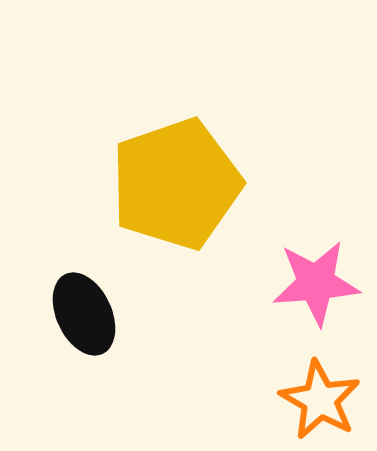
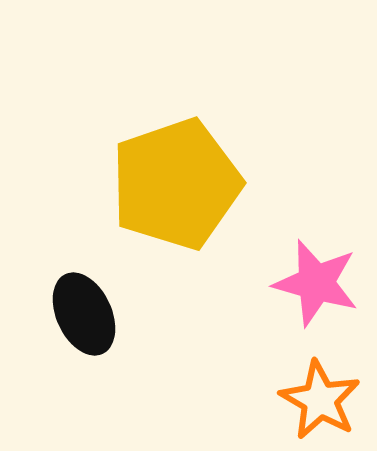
pink star: rotated 20 degrees clockwise
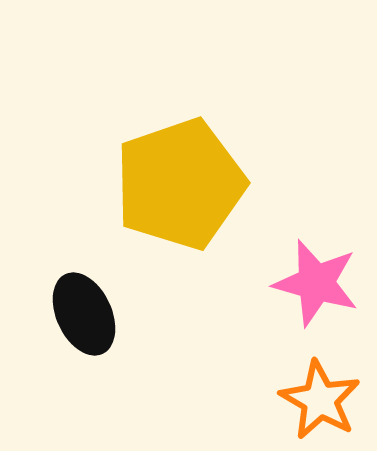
yellow pentagon: moved 4 px right
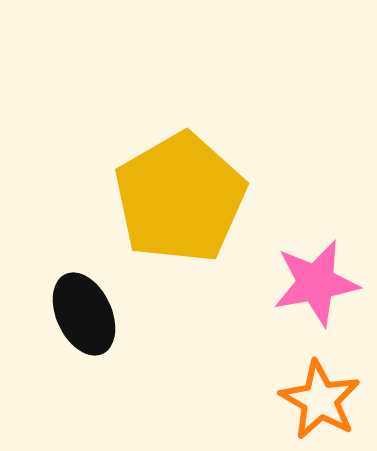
yellow pentagon: moved 14 px down; rotated 11 degrees counterclockwise
pink star: rotated 26 degrees counterclockwise
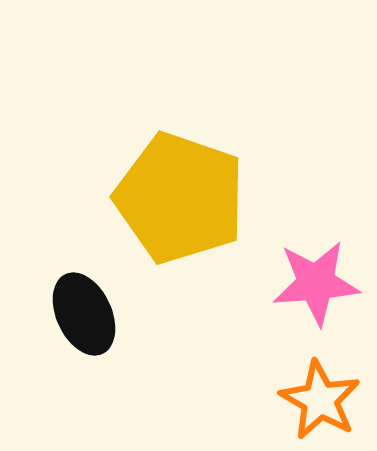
yellow pentagon: rotated 23 degrees counterclockwise
pink star: rotated 6 degrees clockwise
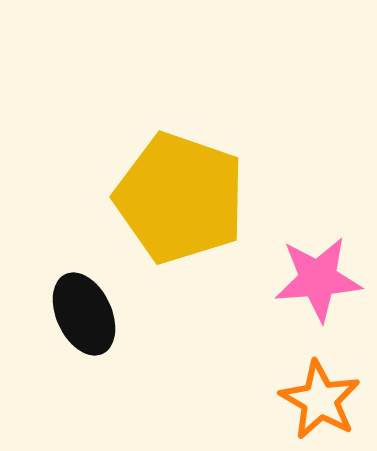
pink star: moved 2 px right, 4 px up
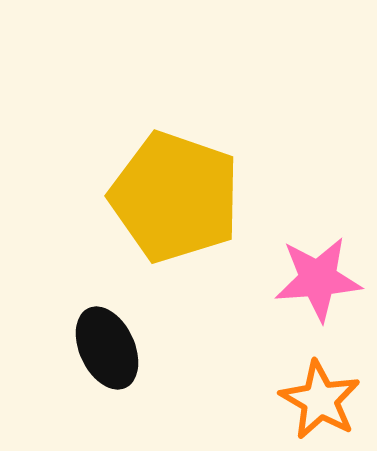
yellow pentagon: moved 5 px left, 1 px up
black ellipse: moved 23 px right, 34 px down
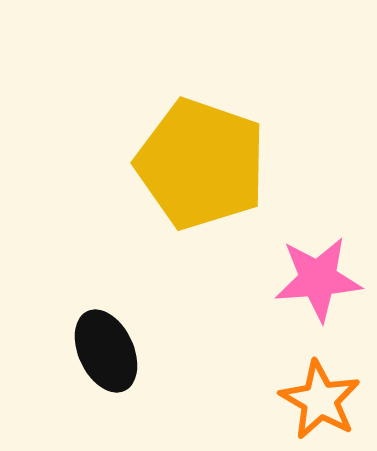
yellow pentagon: moved 26 px right, 33 px up
black ellipse: moved 1 px left, 3 px down
